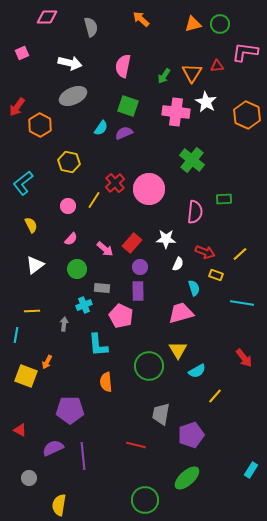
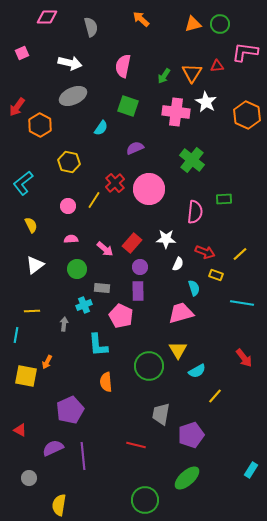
purple semicircle at (124, 133): moved 11 px right, 15 px down
pink semicircle at (71, 239): rotated 136 degrees counterclockwise
yellow square at (26, 376): rotated 10 degrees counterclockwise
purple pentagon at (70, 410): rotated 24 degrees counterclockwise
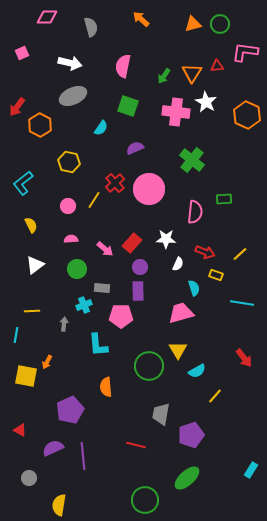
pink pentagon at (121, 316): rotated 25 degrees counterclockwise
orange semicircle at (106, 382): moved 5 px down
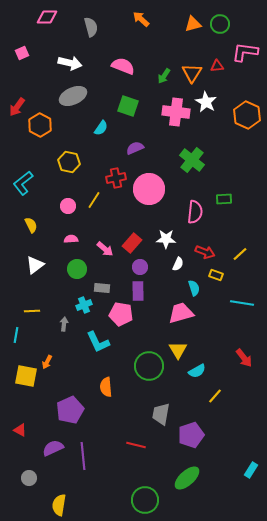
pink semicircle at (123, 66): rotated 100 degrees clockwise
red cross at (115, 183): moved 1 px right, 5 px up; rotated 30 degrees clockwise
pink pentagon at (121, 316): moved 2 px up; rotated 10 degrees clockwise
cyan L-shape at (98, 345): moved 3 px up; rotated 20 degrees counterclockwise
